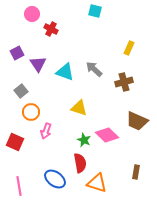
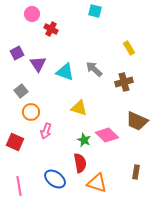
yellow rectangle: rotated 56 degrees counterclockwise
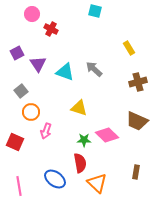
brown cross: moved 14 px right
green star: rotated 24 degrees counterclockwise
orange triangle: rotated 25 degrees clockwise
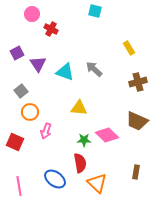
yellow triangle: rotated 12 degrees counterclockwise
orange circle: moved 1 px left
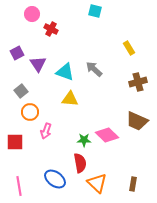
yellow triangle: moved 9 px left, 9 px up
red square: rotated 24 degrees counterclockwise
brown rectangle: moved 3 px left, 12 px down
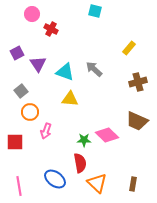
yellow rectangle: rotated 72 degrees clockwise
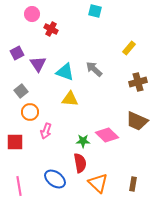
green star: moved 1 px left, 1 px down
orange triangle: moved 1 px right
